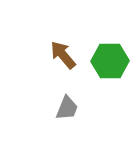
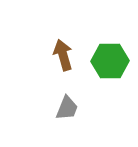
brown arrow: rotated 24 degrees clockwise
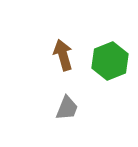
green hexagon: rotated 21 degrees counterclockwise
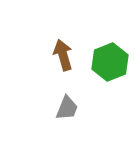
green hexagon: moved 1 px down
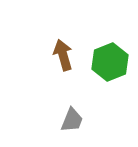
gray trapezoid: moved 5 px right, 12 px down
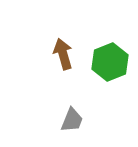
brown arrow: moved 1 px up
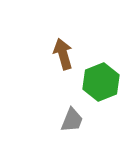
green hexagon: moved 9 px left, 20 px down
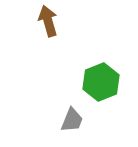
brown arrow: moved 15 px left, 33 px up
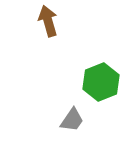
gray trapezoid: rotated 12 degrees clockwise
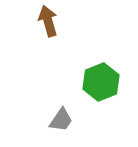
gray trapezoid: moved 11 px left
